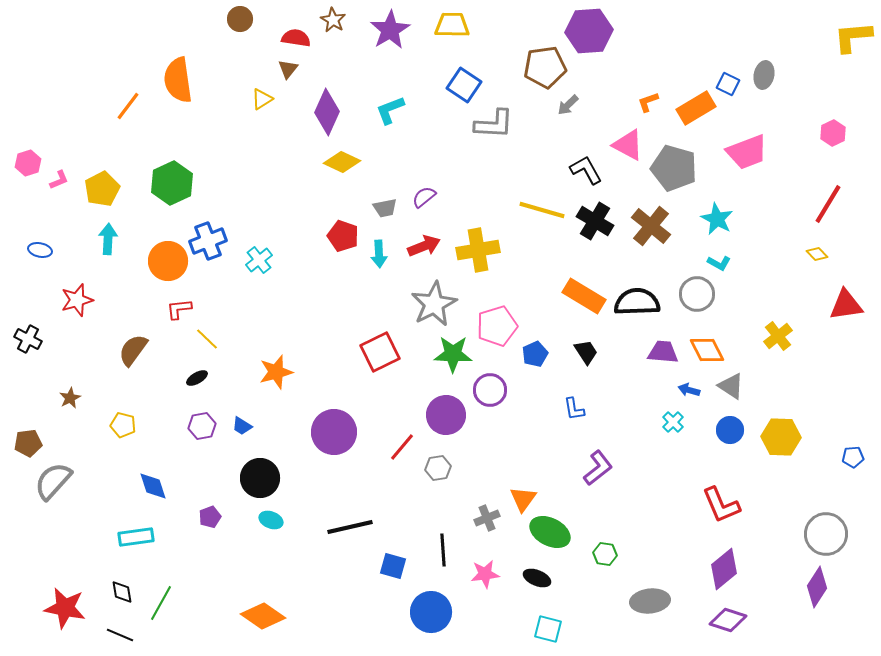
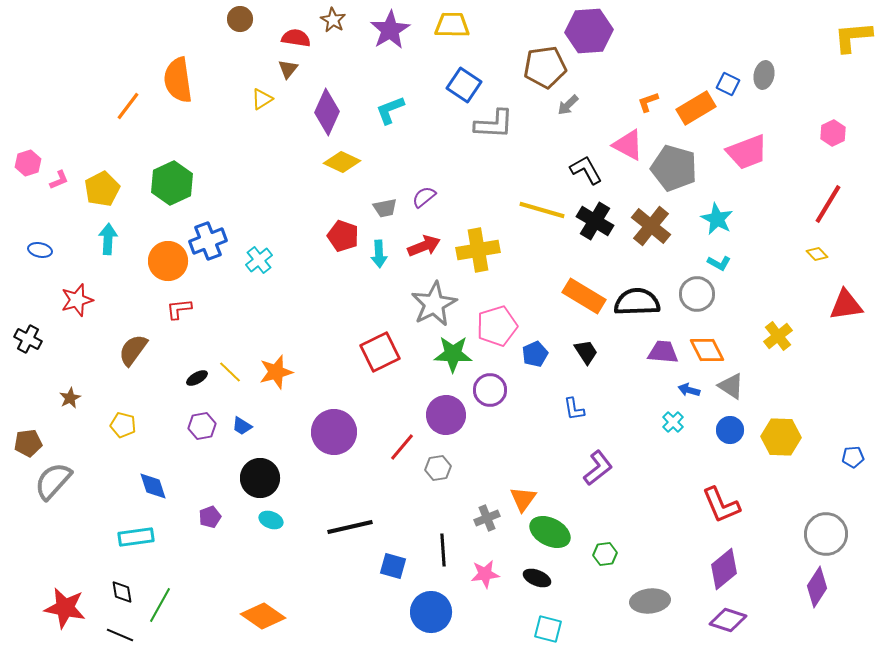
yellow line at (207, 339): moved 23 px right, 33 px down
green hexagon at (605, 554): rotated 15 degrees counterclockwise
green line at (161, 603): moved 1 px left, 2 px down
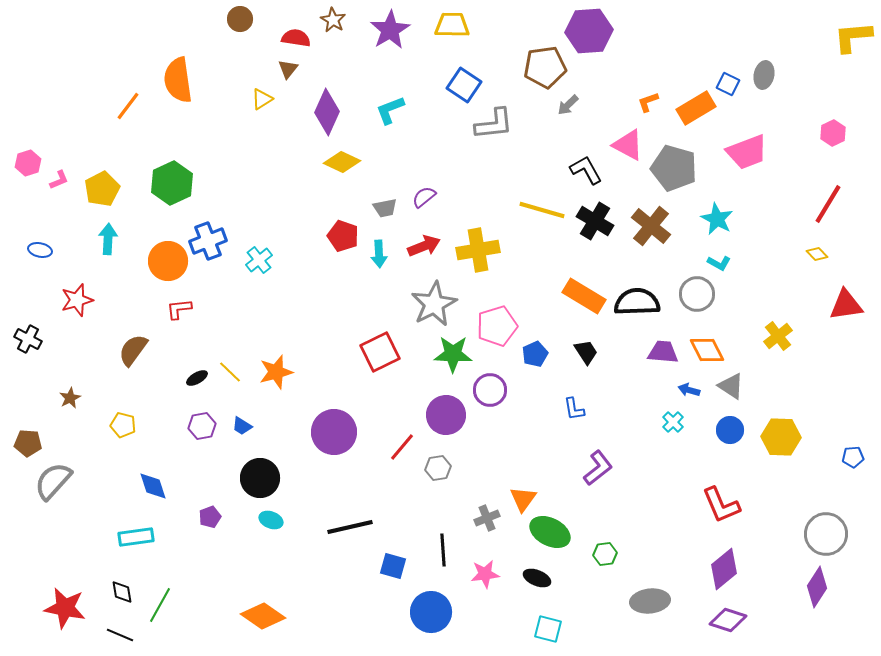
gray L-shape at (494, 124): rotated 9 degrees counterclockwise
brown pentagon at (28, 443): rotated 12 degrees clockwise
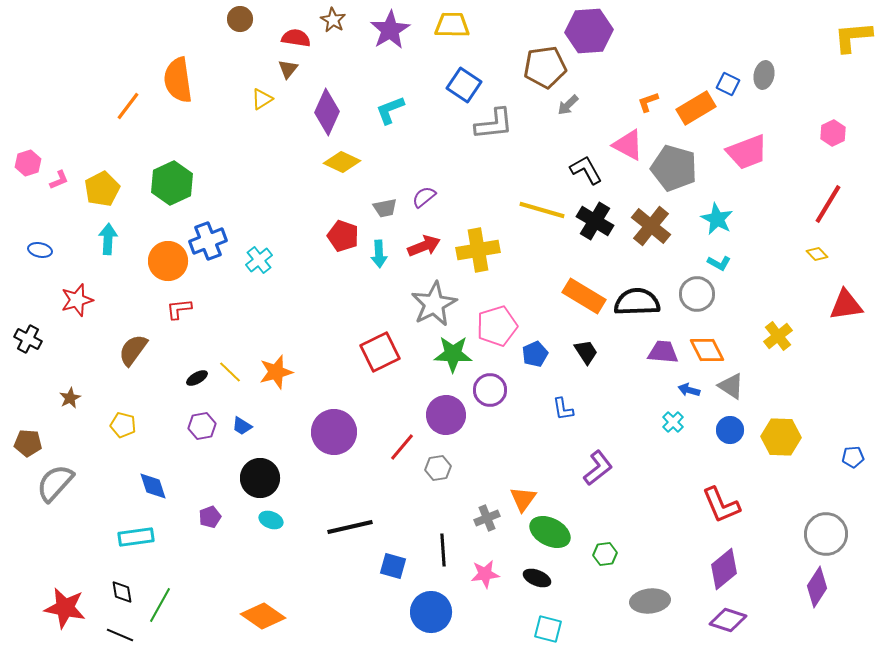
blue L-shape at (574, 409): moved 11 px left
gray semicircle at (53, 481): moved 2 px right, 2 px down
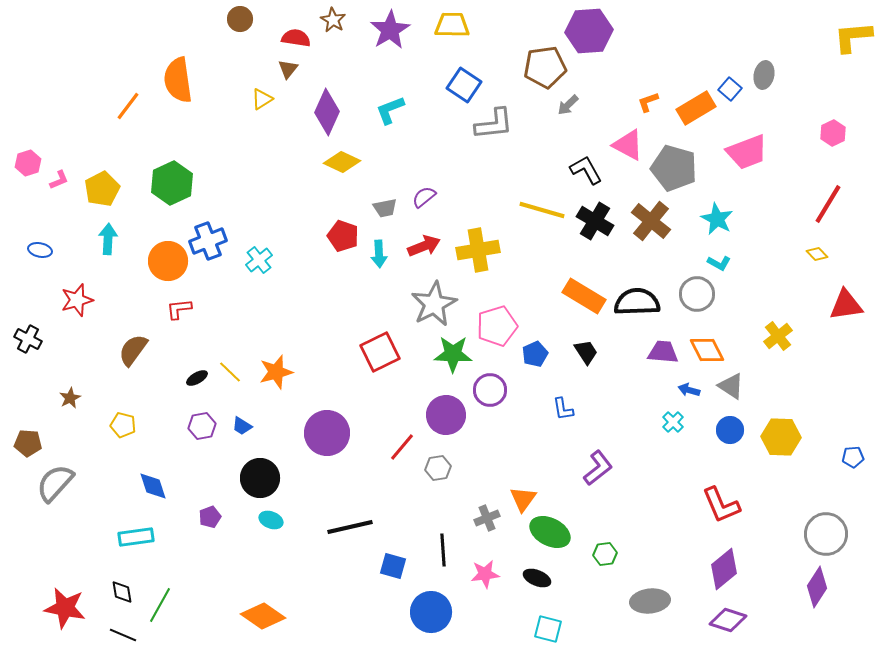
blue square at (728, 84): moved 2 px right, 5 px down; rotated 15 degrees clockwise
brown cross at (651, 226): moved 5 px up
purple circle at (334, 432): moved 7 px left, 1 px down
black line at (120, 635): moved 3 px right
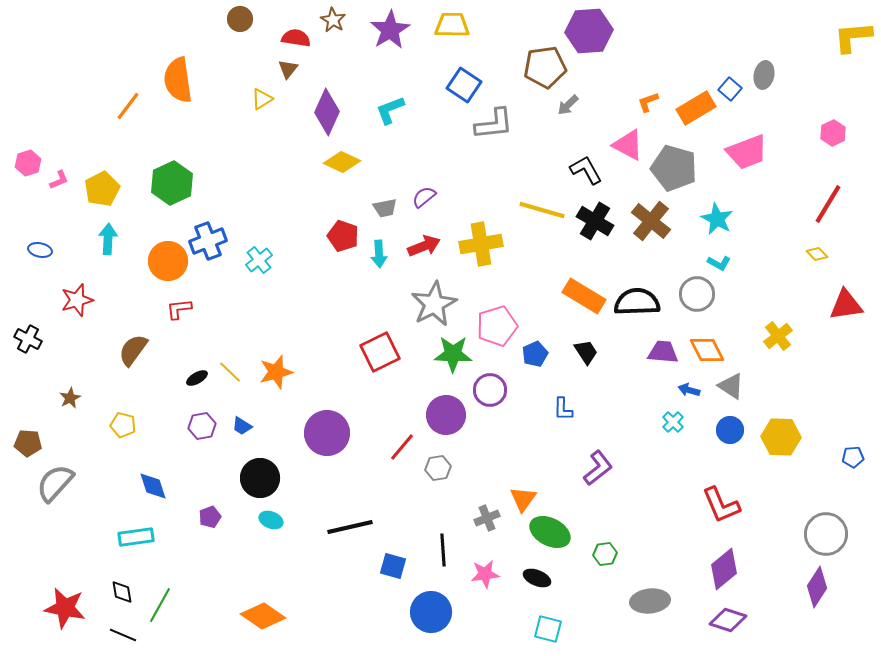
yellow cross at (478, 250): moved 3 px right, 6 px up
blue L-shape at (563, 409): rotated 10 degrees clockwise
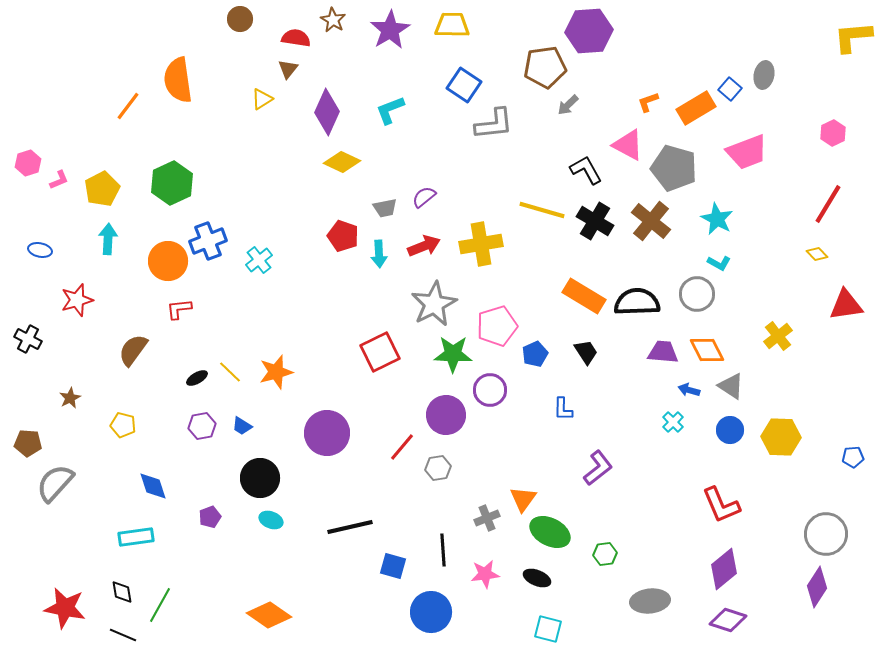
orange diamond at (263, 616): moved 6 px right, 1 px up
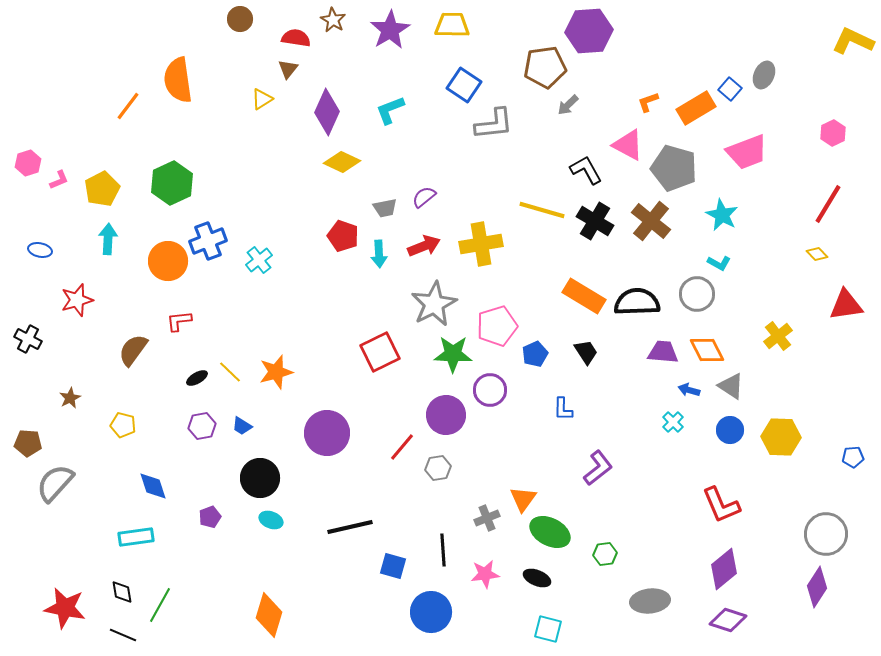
yellow L-shape at (853, 37): moved 4 px down; rotated 30 degrees clockwise
gray ellipse at (764, 75): rotated 12 degrees clockwise
cyan star at (717, 219): moved 5 px right, 4 px up
red L-shape at (179, 309): moved 12 px down
orange diamond at (269, 615): rotated 72 degrees clockwise
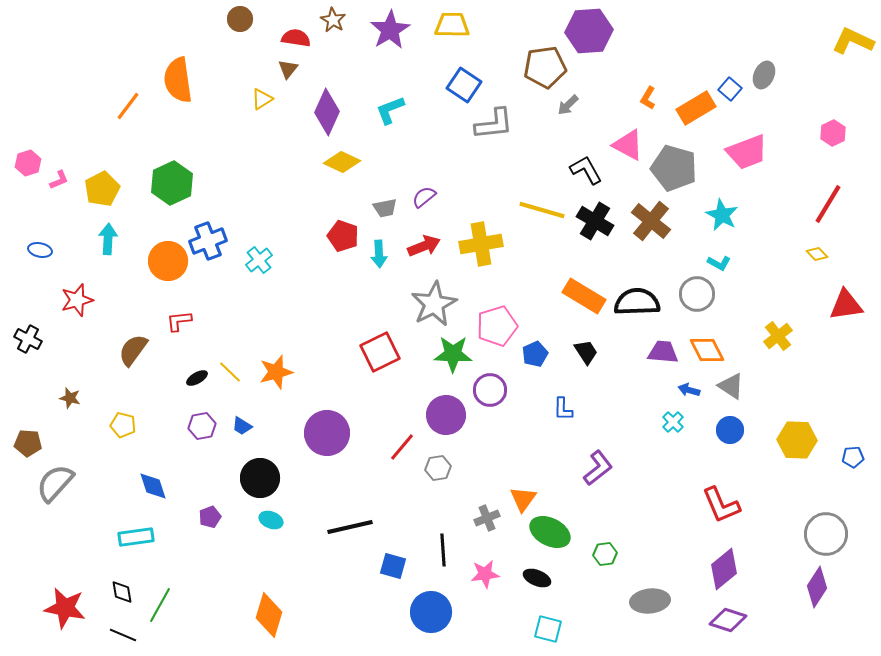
orange L-shape at (648, 102): moved 4 px up; rotated 40 degrees counterclockwise
brown star at (70, 398): rotated 30 degrees counterclockwise
yellow hexagon at (781, 437): moved 16 px right, 3 px down
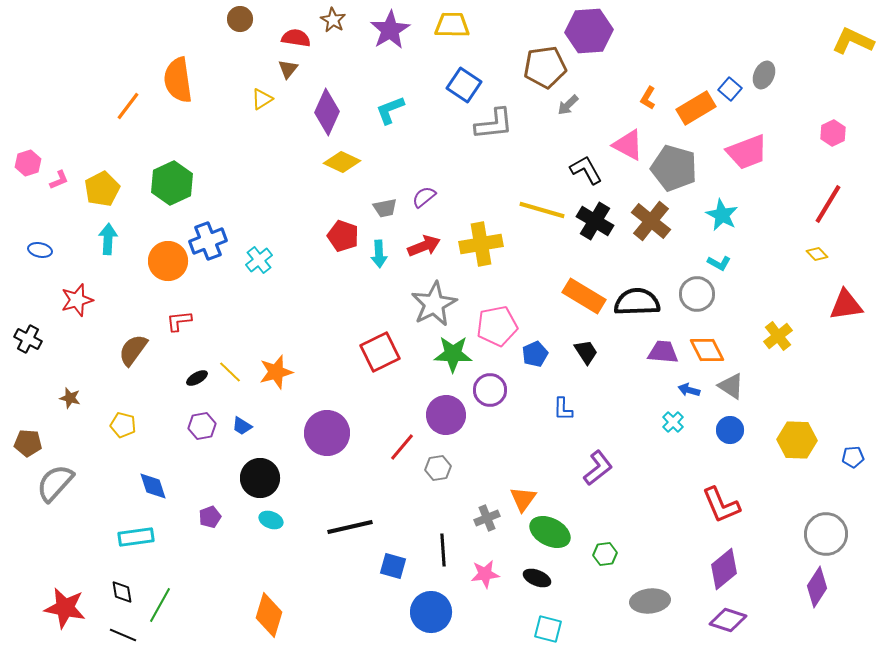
pink pentagon at (497, 326): rotated 6 degrees clockwise
